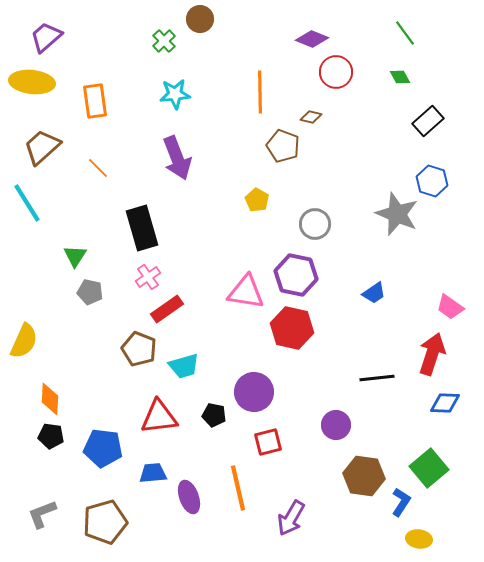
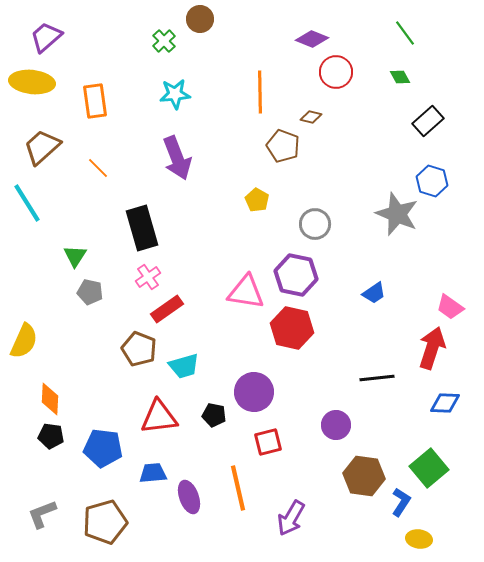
red arrow at (432, 354): moved 6 px up
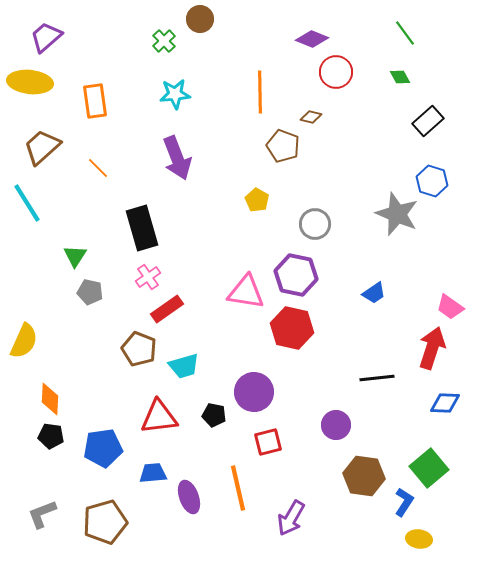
yellow ellipse at (32, 82): moved 2 px left
blue pentagon at (103, 448): rotated 15 degrees counterclockwise
blue L-shape at (401, 502): moved 3 px right
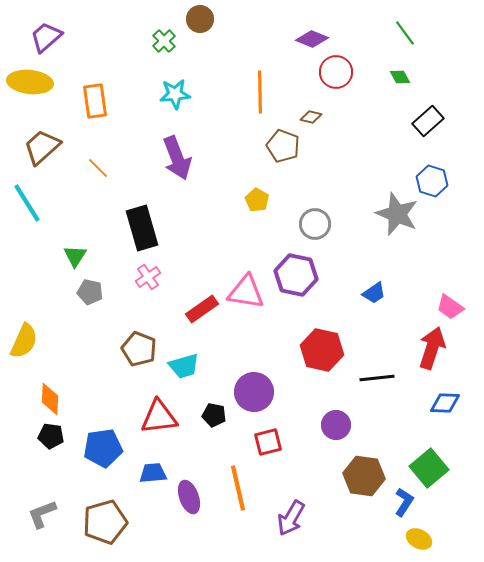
red rectangle at (167, 309): moved 35 px right
red hexagon at (292, 328): moved 30 px right, 22 px down
yellow ellipse at (419, 539): rotated 20 degrees clockwise
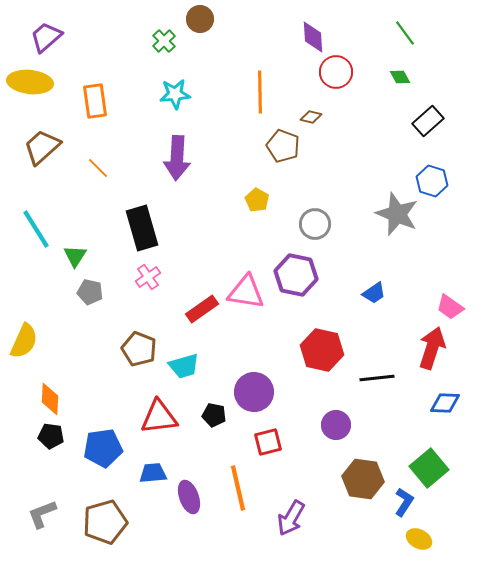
purple diamond at (312, 39): moved 1 px right, 2 px up; rotated 64 degrees clockwise
purple arrow at (177, 158): rotated 24 degrees clockwise
cyan line at (27, 203): moved 9 px right, 26 px down
brown hexagon at (364, 476): moved 1 px left, 3 px down
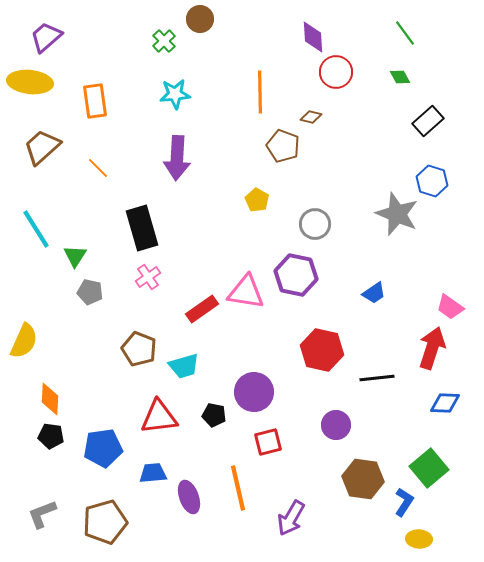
yellow ellipse at (419, 539): rotated 25 degrees counterclockwise
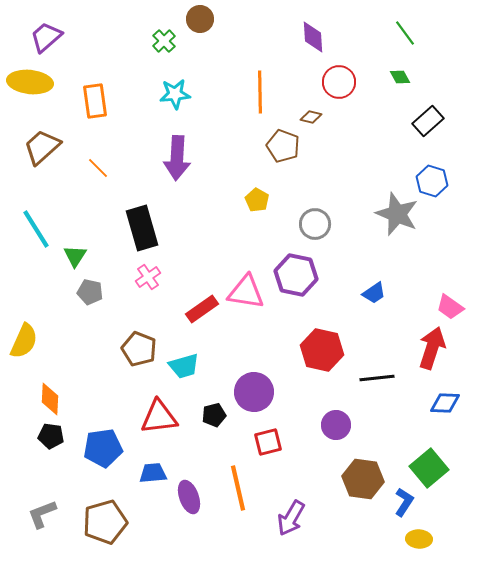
red circle at (336, 72): moved 3 px right, 10 px down
black pentagon at (214, 415): rotated 25 degrees counterclockwise
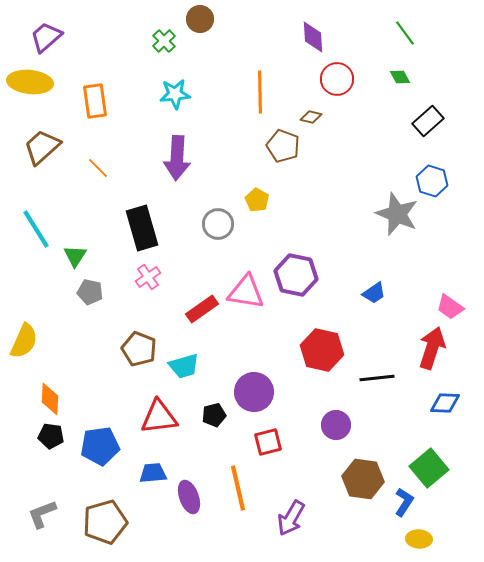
red circle at (339, 82): moved 2 px left, 3 px up
gray circle at (315, 224): moved 97 px left
blue pentagon at (103, 448): moved 3 px left, 2 px up
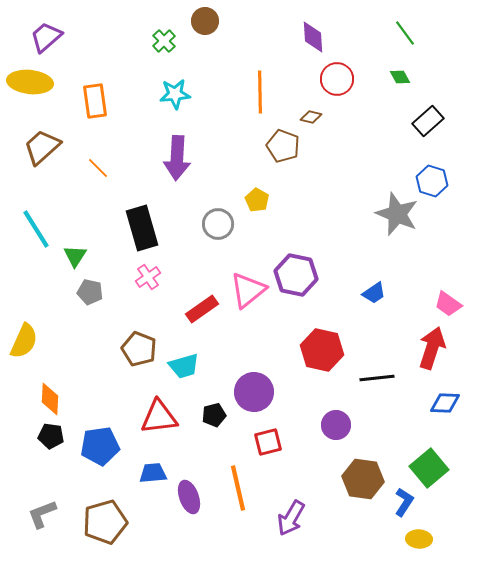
brown circle at (200, 19): moved 5 px right, 2 px down
pink triangle at (246, 292): moved 2 px right, 2 px up; rotated 48 degrees counterclockwise
pink trapezoid at (450, 307): moved 2 px left, 3 px up
